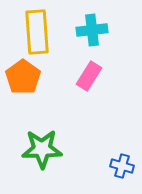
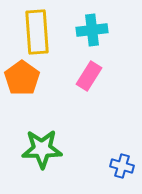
orange pentagon: moved 1 px left, 1 px down
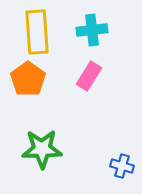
orange pentagon: moved 6 px right, 1 px down
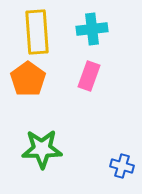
cyan cross: moved 1 px up
pink rectangle: rotated 12 degrees counterclockwise
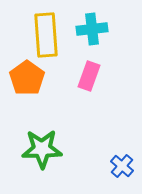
yellow rectangle: moved 9 px right, 3 px down
orange pentagon: moved 1 px left, 1 px up
blue cross: rotated 25 degrees clockwise
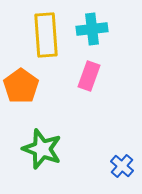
orange pentagon: moved 6 px left, 8 px down
green star: rotated 21 degrees clockwise
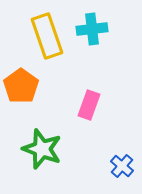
yellow rectangle: moved 1 px right, 1 px down; rotated 15 degrees counterclockwise
pink rectangle: moved 29 px down
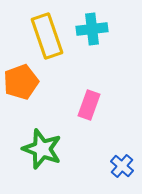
orange pentagon: moved 4 px up; rotated 16 degrees clockwise
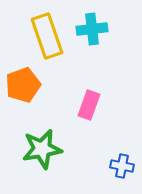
orange pentagon: moved 2 px right, 3 px down
green star: rotated 30 degrees counterclockwise
blue cross: rotated 30 degrees counterclockwise
